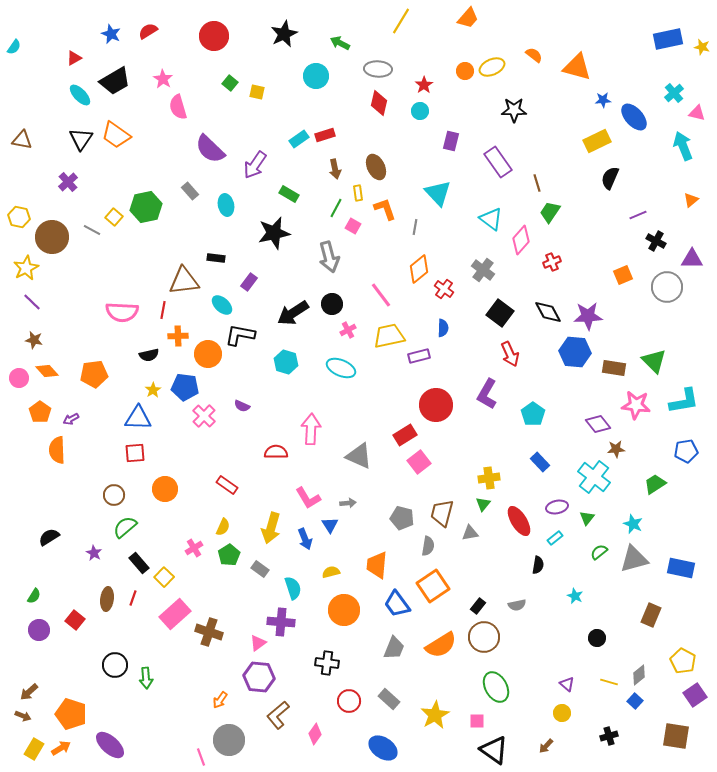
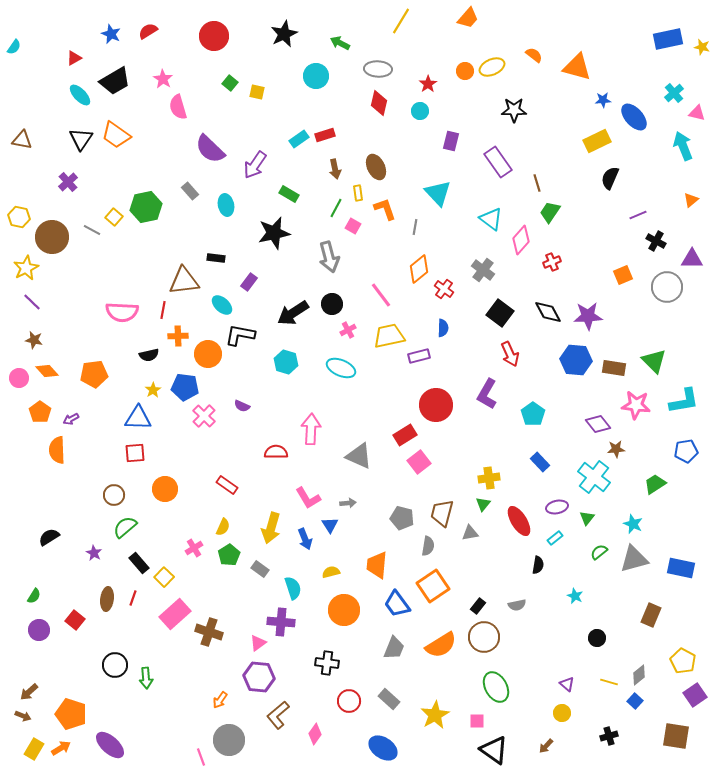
red star at (424, 85): moved 4 px right, 1 px up
blue hexagon at (575, 352): moved 1 px right, 8 px down
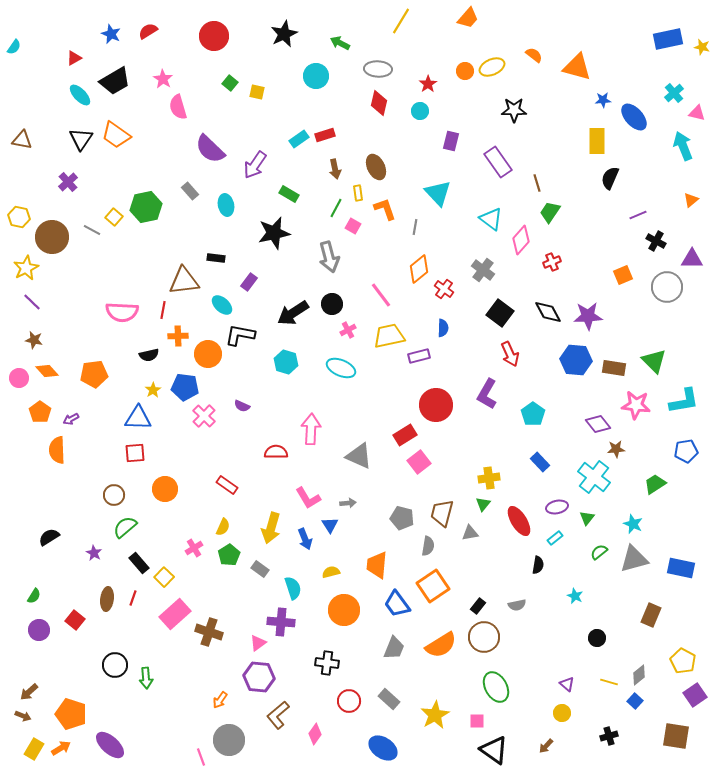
yellow rectangle at (597, 141): rotated 64 degrees counterclockwise
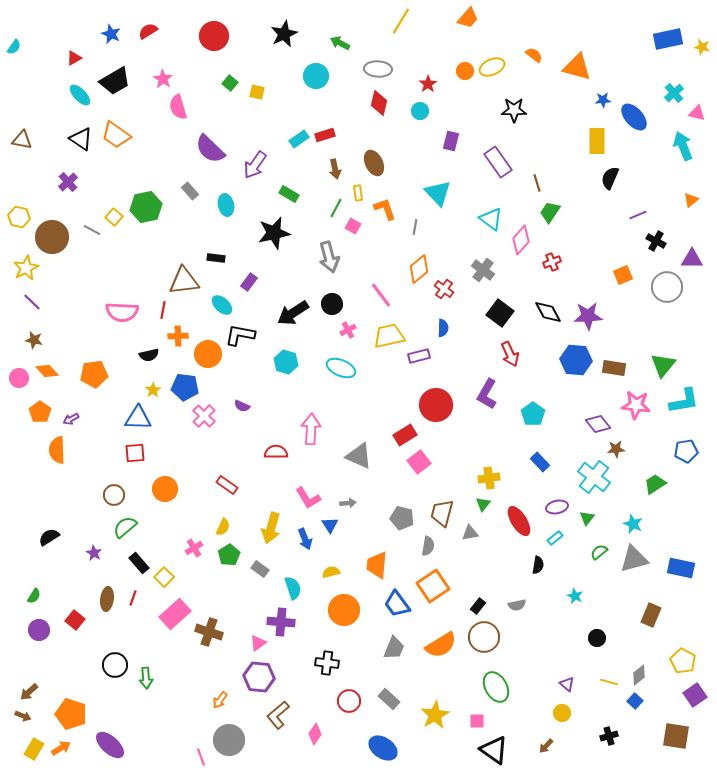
black triangle at (81, 139): rotated 30 degrees counterclockwise
brown ellipse at (376, 167): moved 2 px left, 4 px up
green triangle at (654, 361): moved 9 px right, 4 px down; rotated 24 degrees clockwise
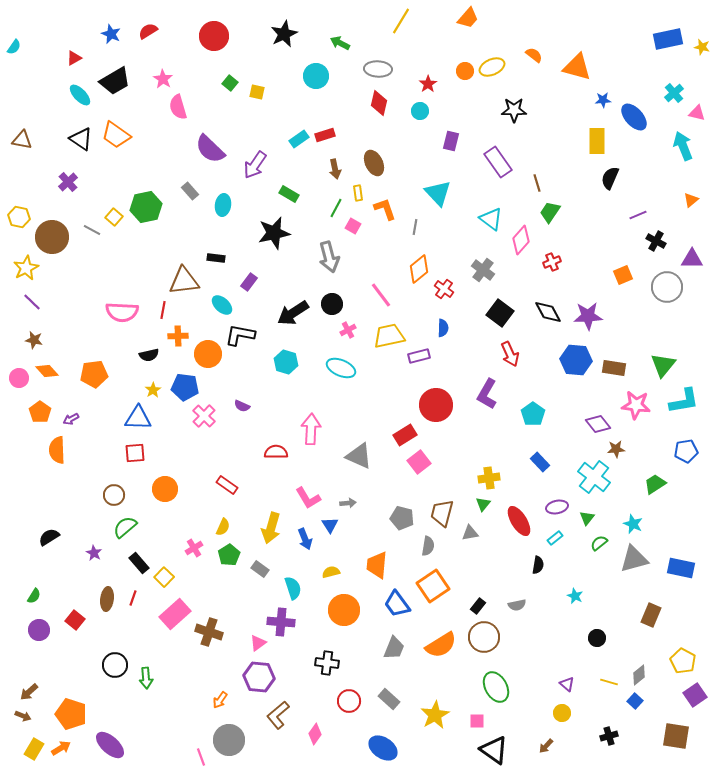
cyan ellipse at (226, 205): moved 3 px left; rotated 20 degrees clockwise
green semicircle at (599, 552): moved 9 px up
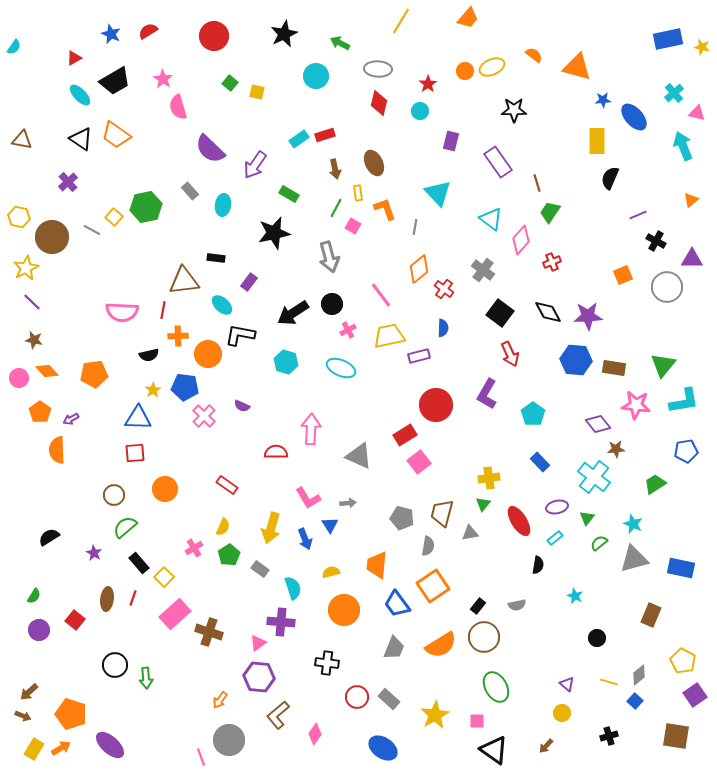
red circle at (349, 701): moved 8 px right, 4 px up
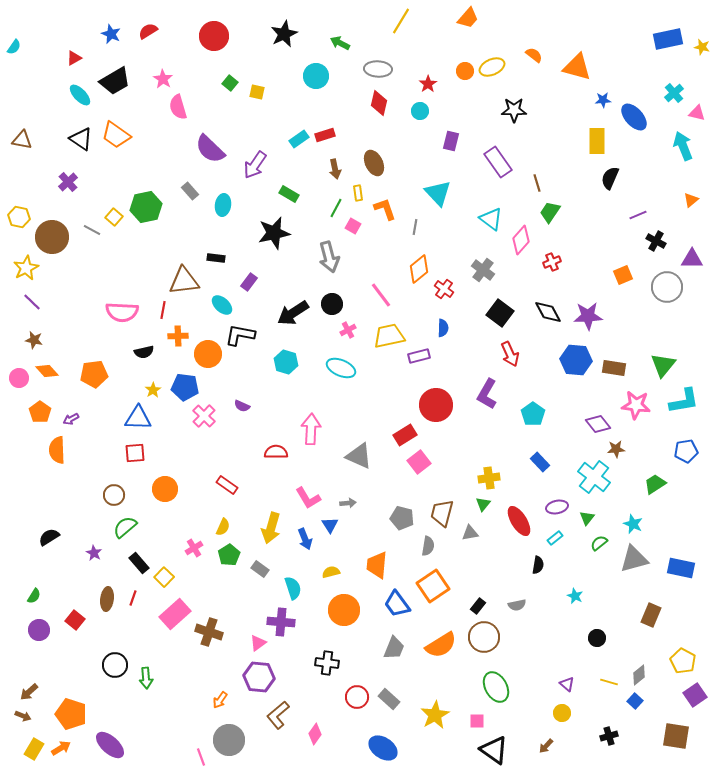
black semicircle at (149, 355): moved 5 px left, 3 px up
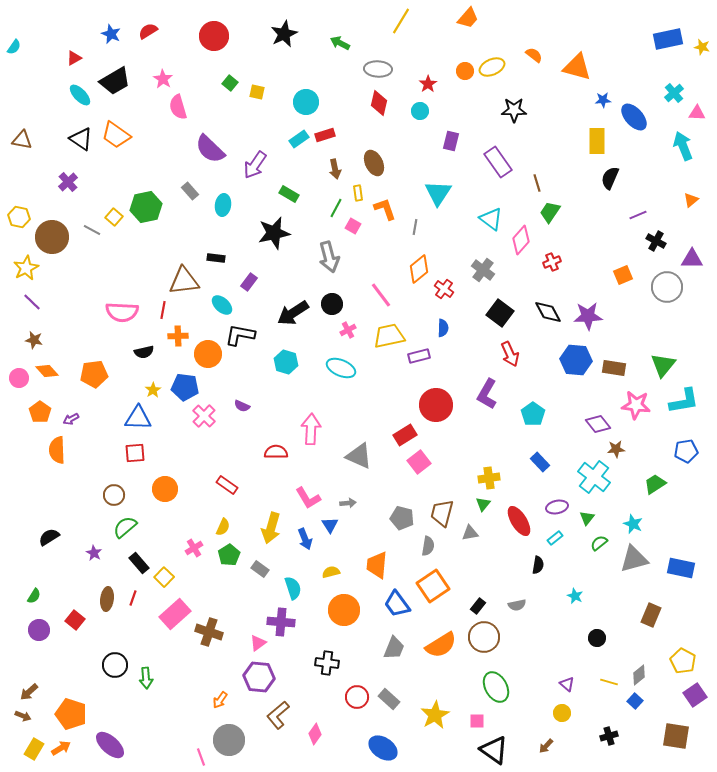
cyan circle at (316, 76): moved 10 px left, 26 px down
pink triangle at (697, 113): rotated 12 degrees counterclockwise
cyan triangle at (438, 193): rotated 16 degrees clockwise
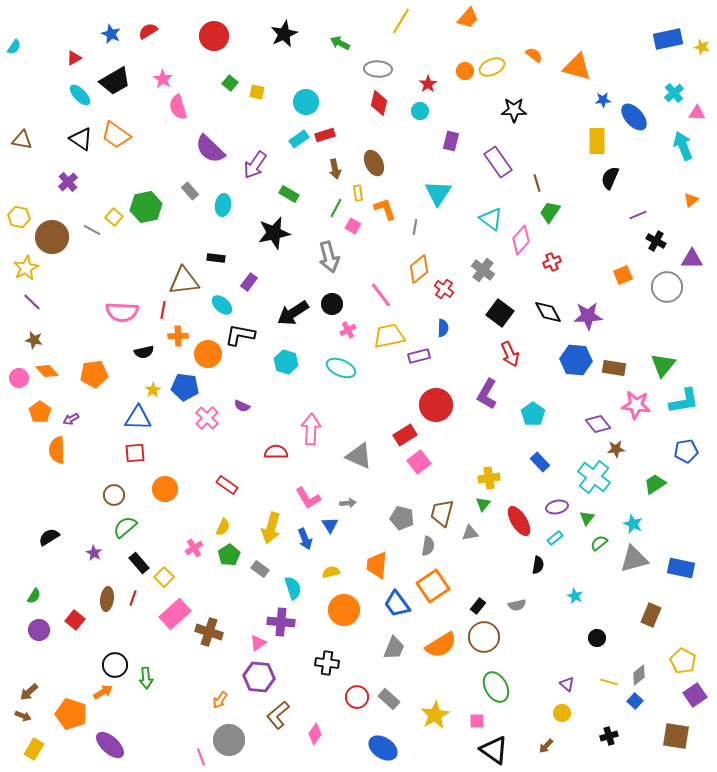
pink cross at (204, 416): moved 3 px right, 2 px down
orange arrow at (61, 748): moved 42 px right, 56 px up
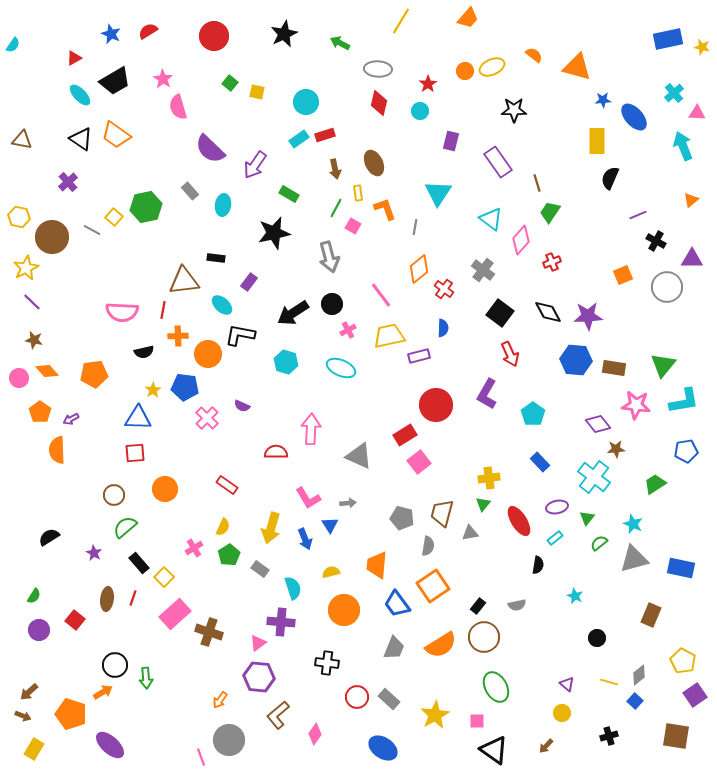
cyan semicircle at (14, 47): moved 1 px left, 2 px up
